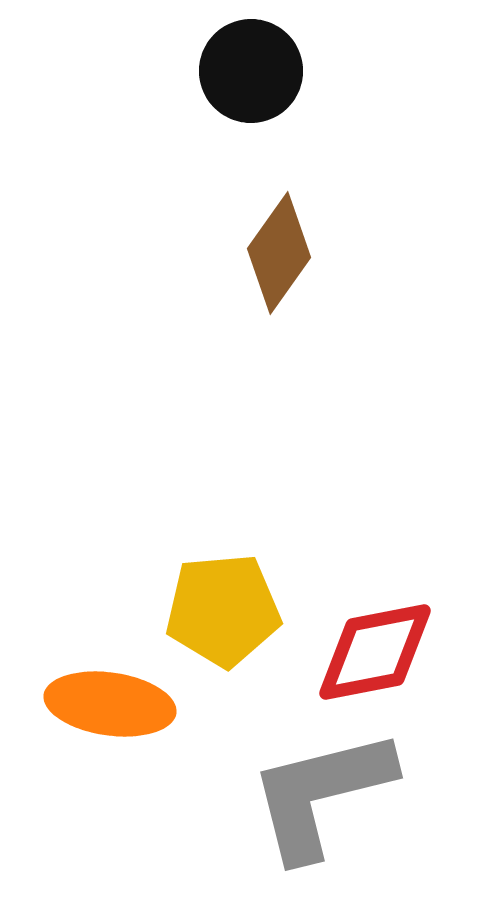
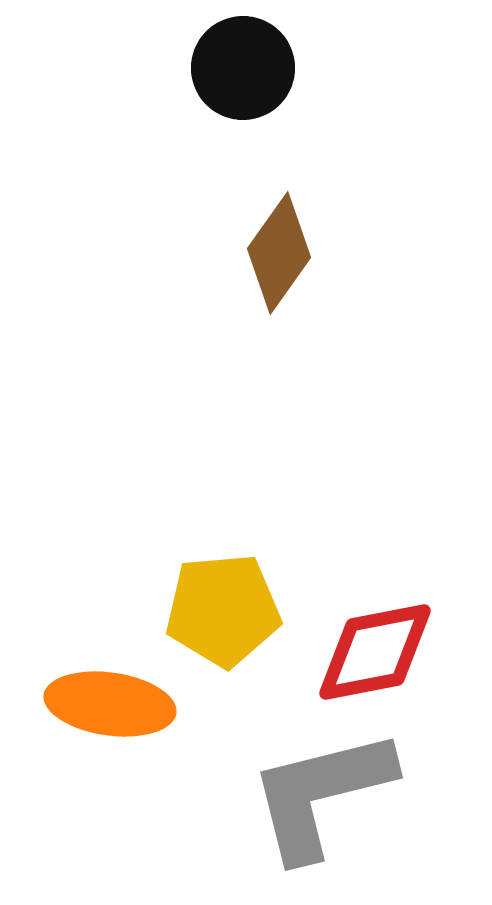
black circle: moved 8 px left, 3 px up
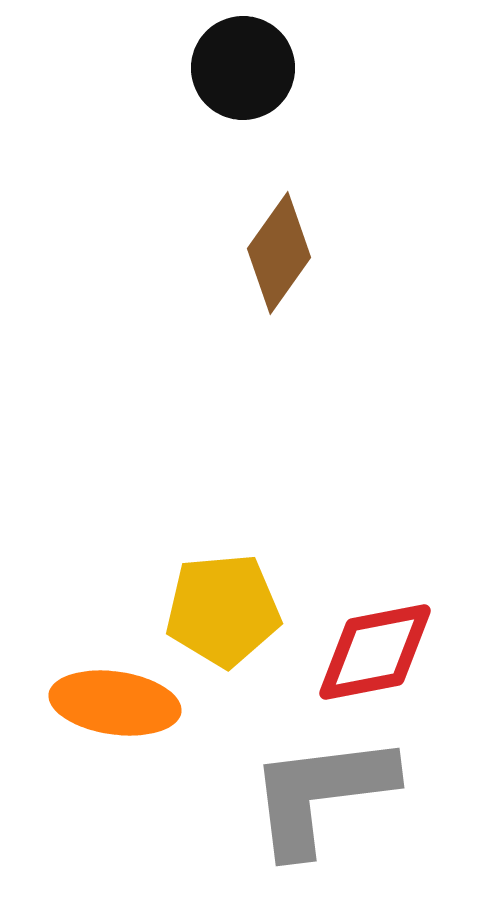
orange ellipse: moved 5 px right, 1 px up
gray L-shape: rotated 7 degrees clockwise
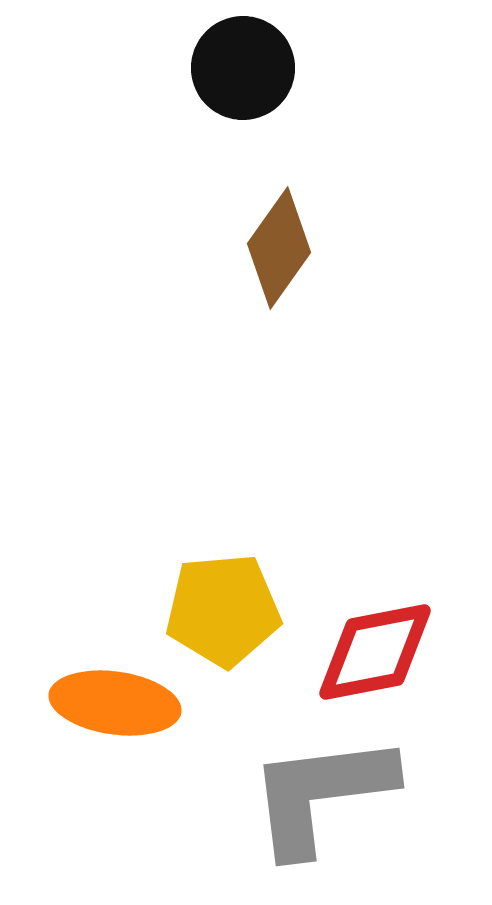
brown diamond: moved 5 px up
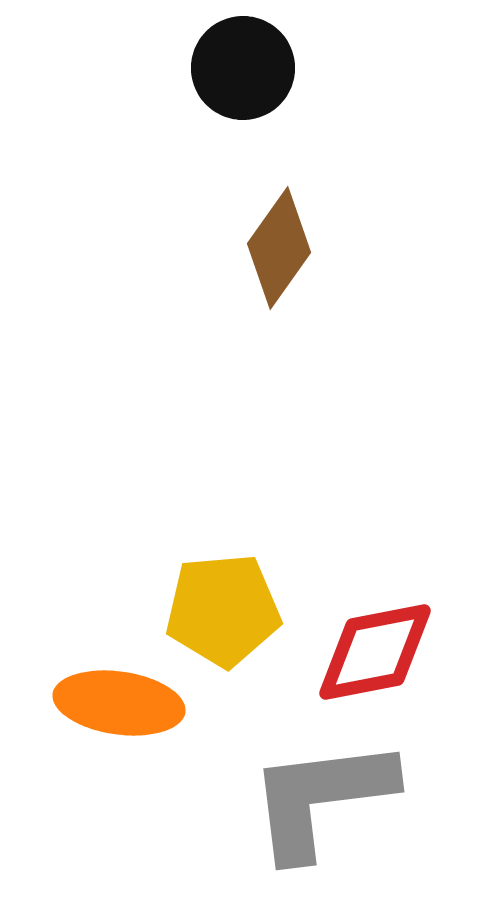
orange ellipse: moved 4 px right
gray L-shape: moved 4 px down
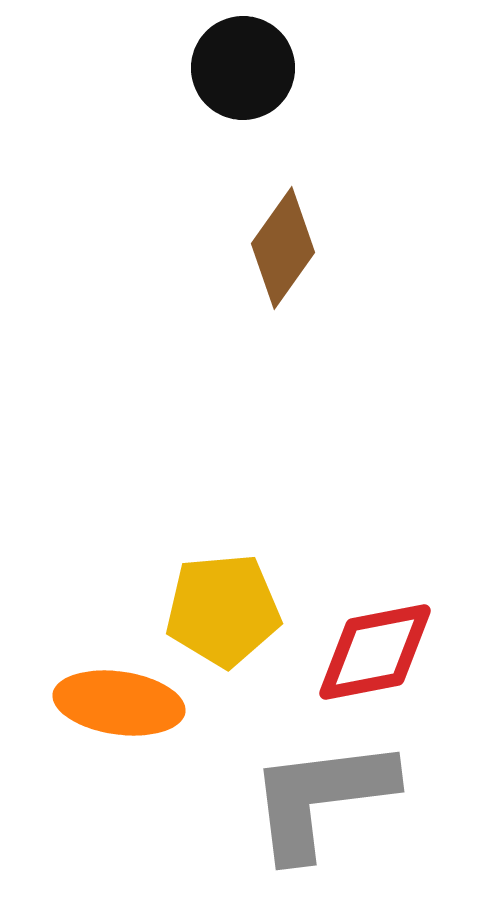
brown diamond: moved 4 px right
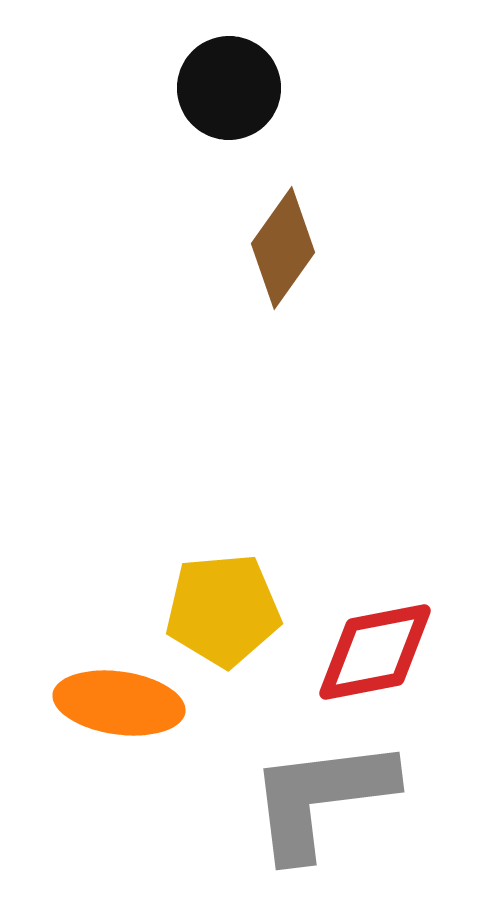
black circle: moved 14 px left, 20 px down
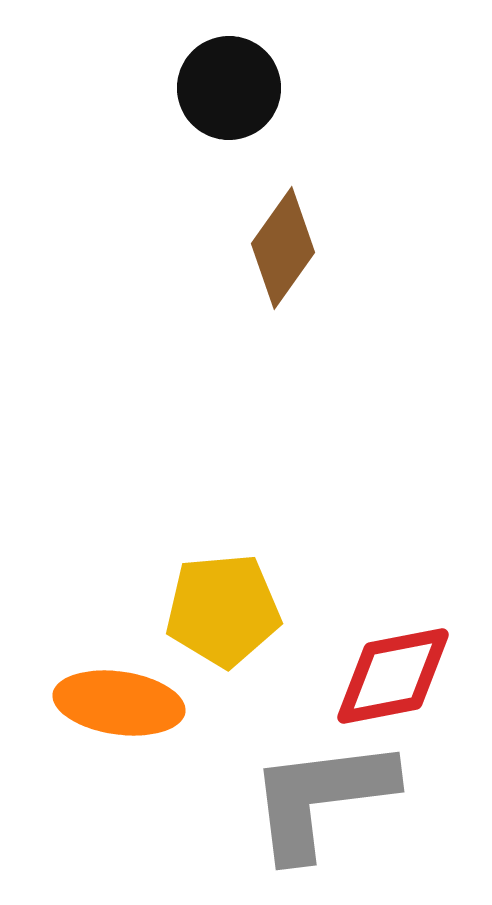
red diamond: moved 18 px right, 24 px down
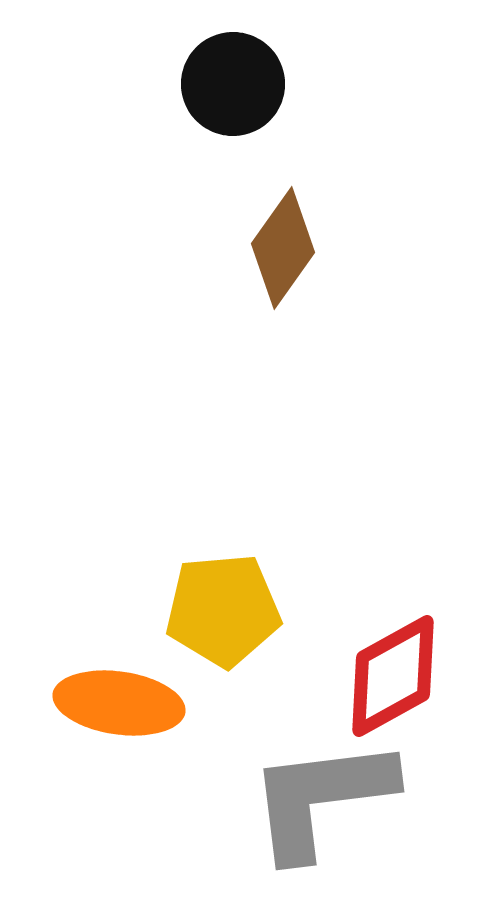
black circle: moved 4 px right, 4 px up
red diamond: rotated 18 degrees counterclockwise
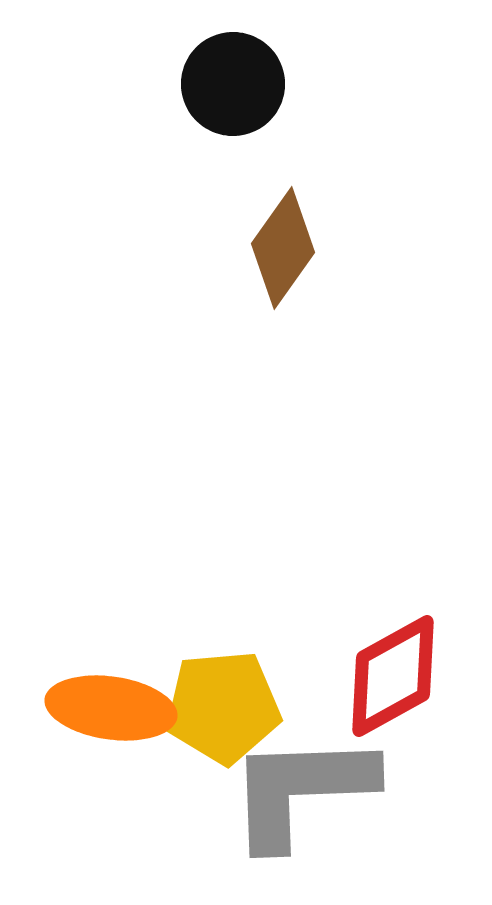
yellow pentagon: moved 97 px down
orange ellipse: moved 8 px left, 5 px down
gray L-shape: moved 20 px left, 8 px up; rotated 5 degrees clockwise
